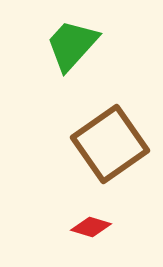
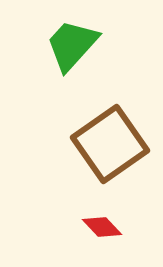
red diamond: moved 11 px right; rotated 30 degrees clockwise
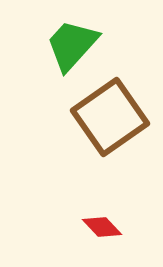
brown square: moved 27 px up
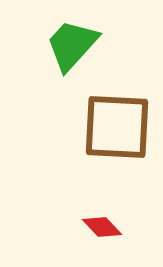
brown square: moved 7 px right, 10 px down; rotated 38 degrees clockwise
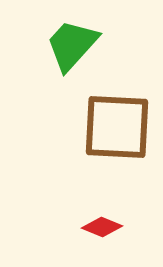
red diamond: rotated 24 degrees counterclockwise
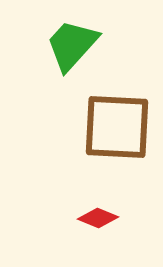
red diamond: moved 4 px left, 9 px up
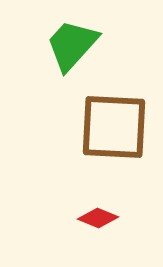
brown square: moved 3 px left
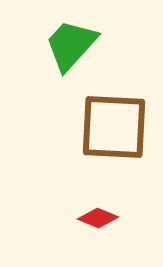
green trapezoid: moved 1 px left
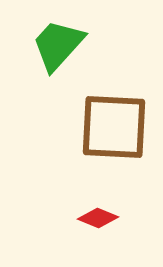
green trapezoid: moved 13 px left
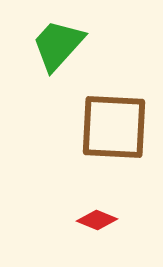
red diamond: moved 1 px left, 2 px down
